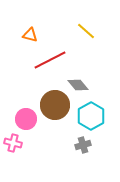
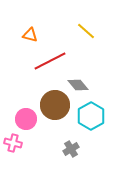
red line: moved 1 px down
gray cross: moved 12 px left, 4 px down; rotated 14 degrees counterclockwise
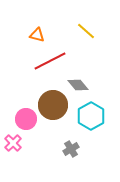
orange triangle: moved 7 px right
brown circle: moved 2 px left
pink cross: rotated 30 degrees clockwise
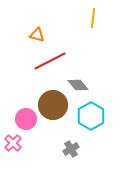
yellow line: moved 7 px right, 13 px up; rotated 54 degrees clockwise
